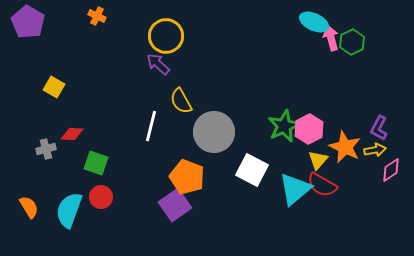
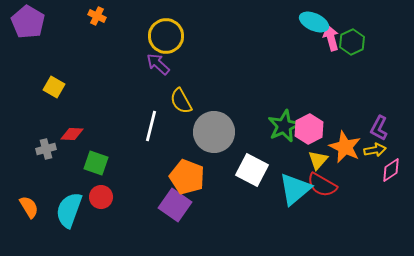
purple square: rotated 20 degrees counterclockwise
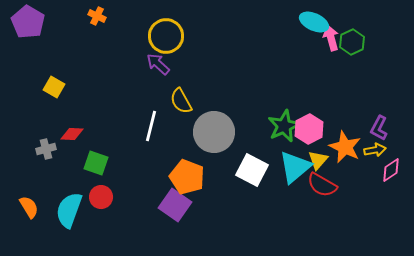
cyan triangle: moved 22 px up
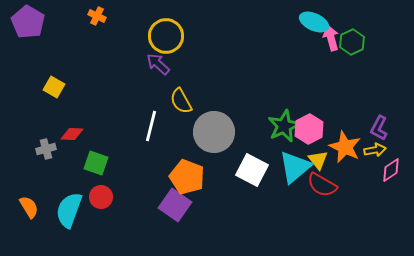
yellow triangle: rotated 20 degrees counterclockwise
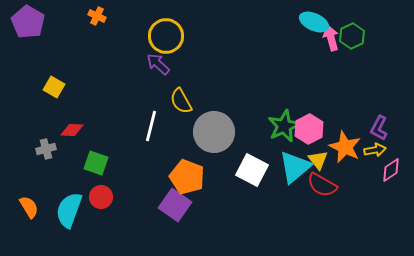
green hexagon: moved 6 px up
red diamond: moved 4 px up
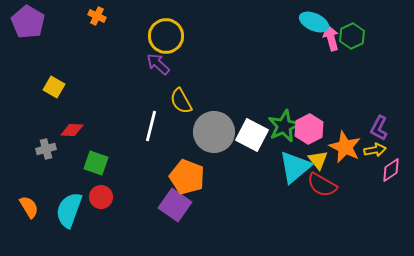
white square: moved 35 px up
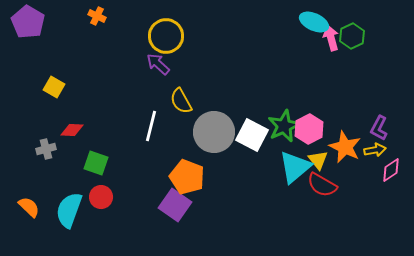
orange semicircle: rotated 15 degrees counterclockwise
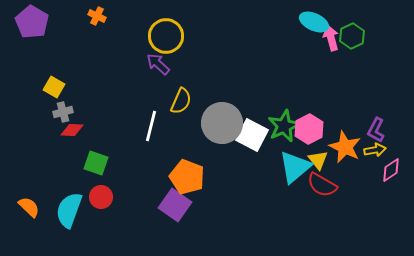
purple pentagon: moved 4 px right
yellow semicircle: rotated 128 degrees counterclockwise
purple L-shape: moved 3 px left, 2 px down
gray circle: moved 8 px right, 9 px up
gray cross: moved 17 px right, 37 px up
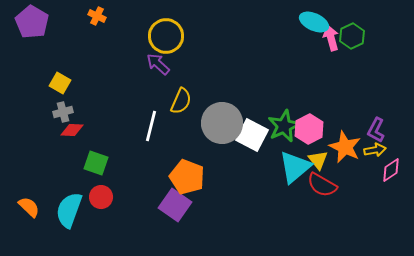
yellow square: moved 6 px right, 4 px up
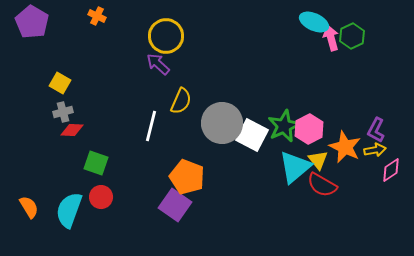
orange semicircle: rotated 15 degrees clockwise
